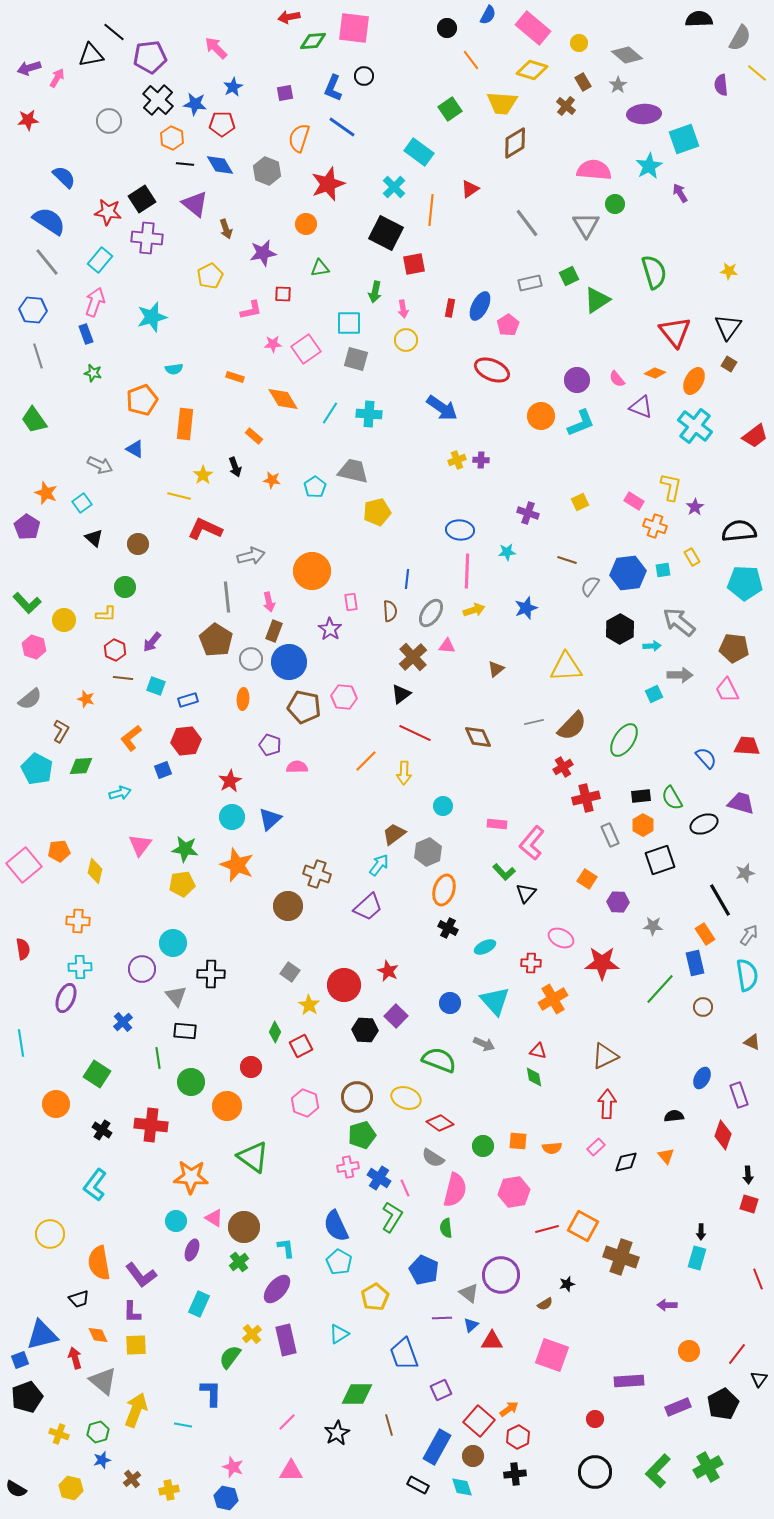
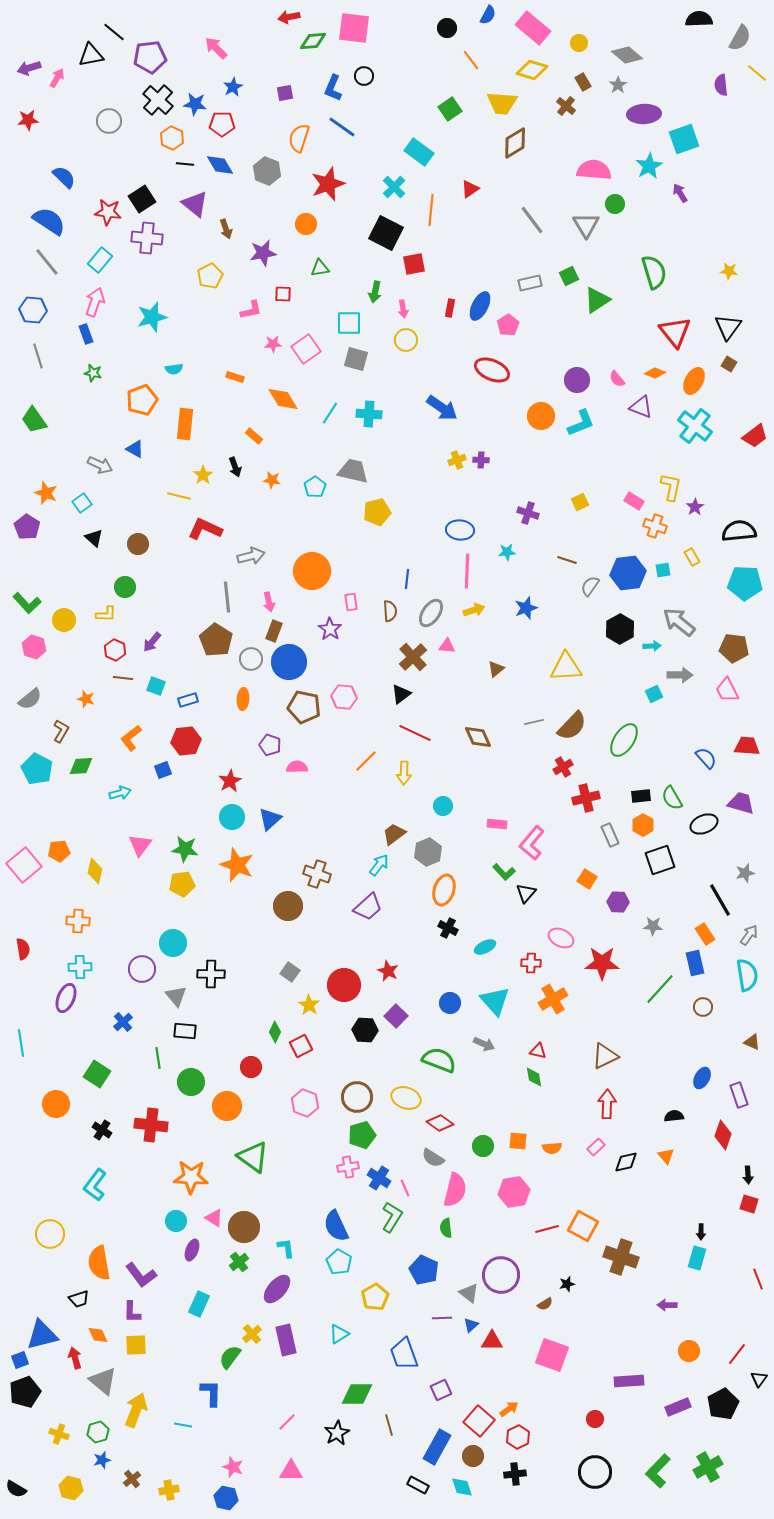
gray line at (527, 223): moved 5 px right, 3 px up
black pentagon at (27, 1397): moved 2 px left, 5 px up
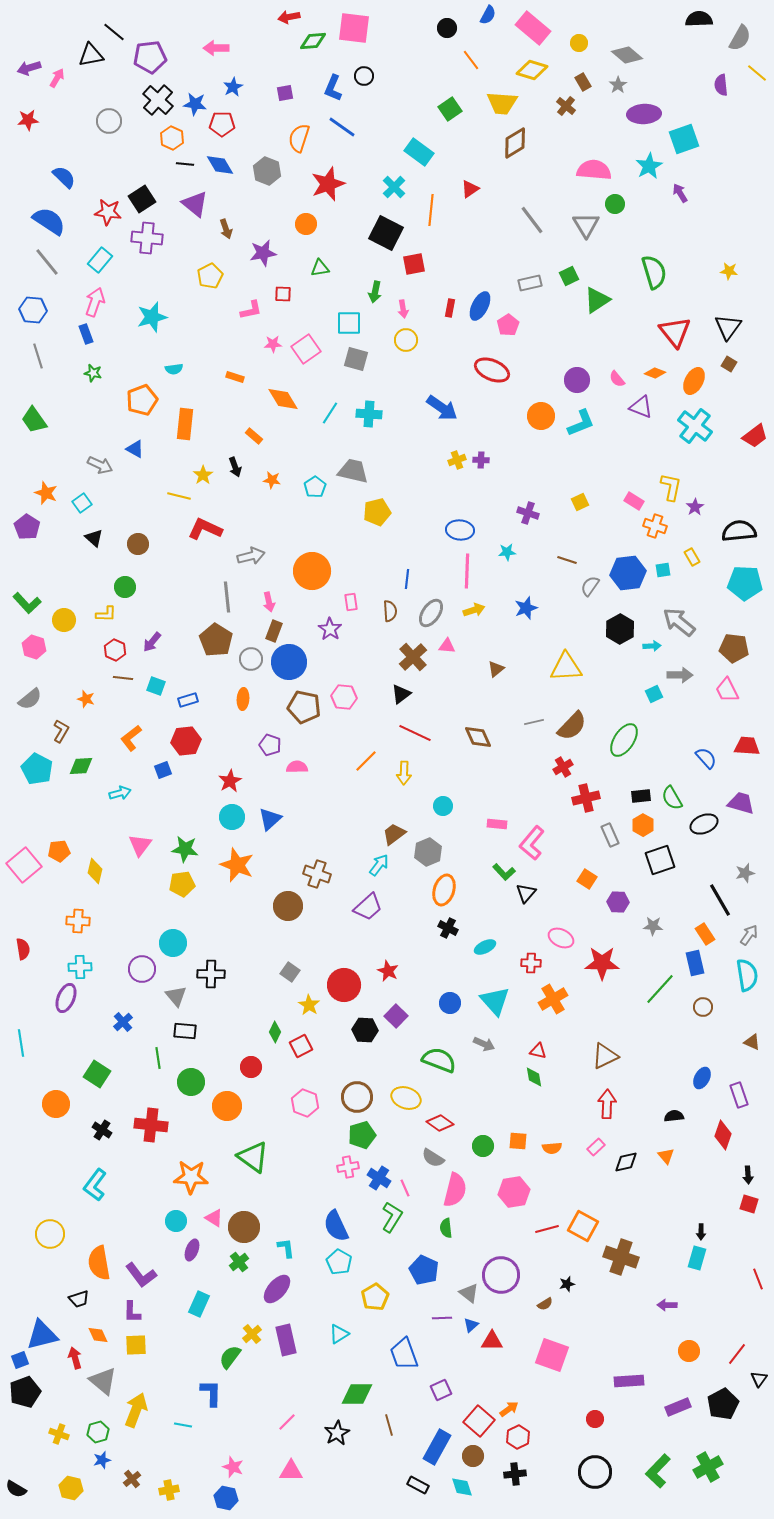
pink arrow at (216, 48): rotated 45 degrees counterclockwise
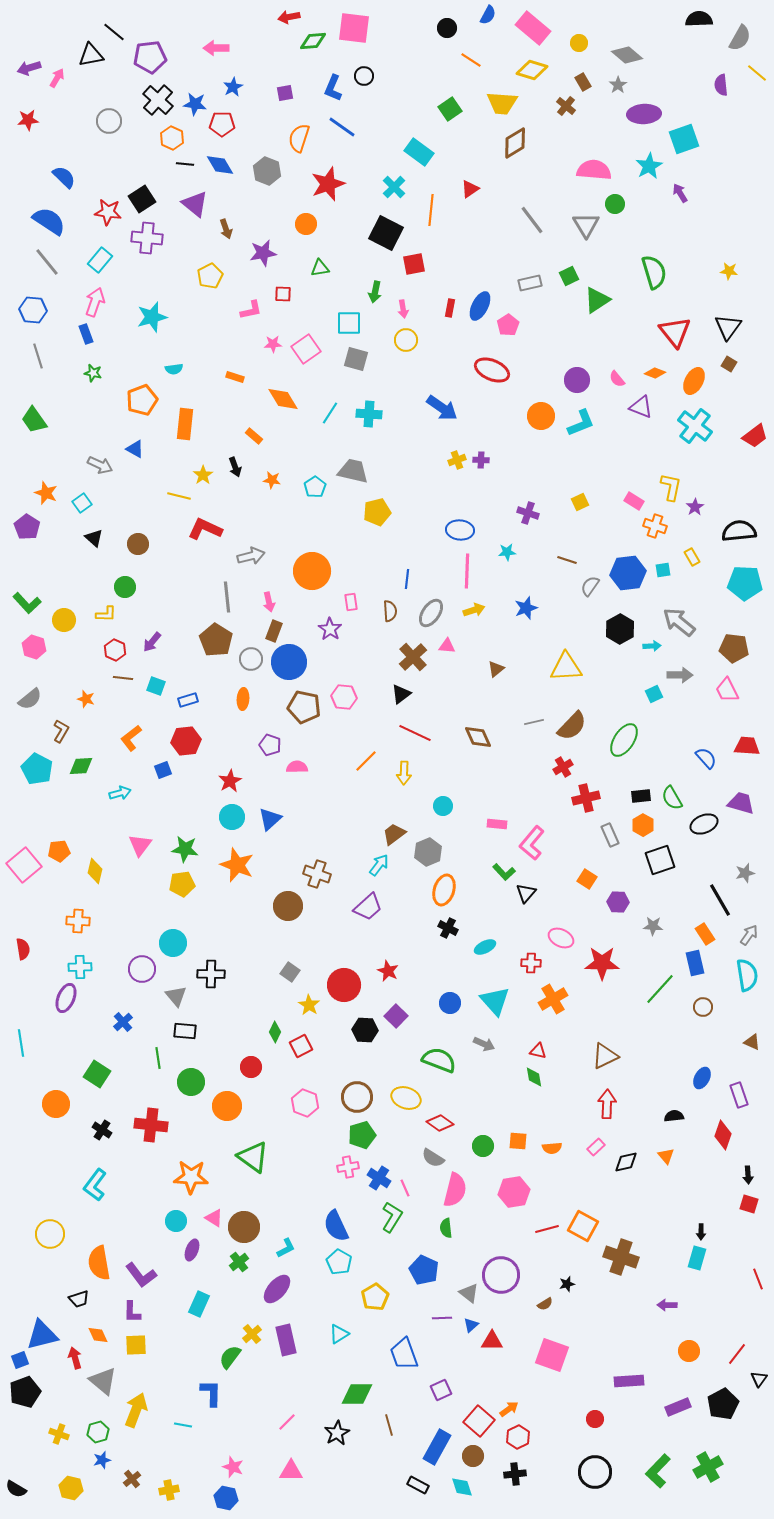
orange line at (471, 60): rotated 20 degrees counterclockwise
cyan L-shape at (286, 1248): rotated 70 degrees clockwise
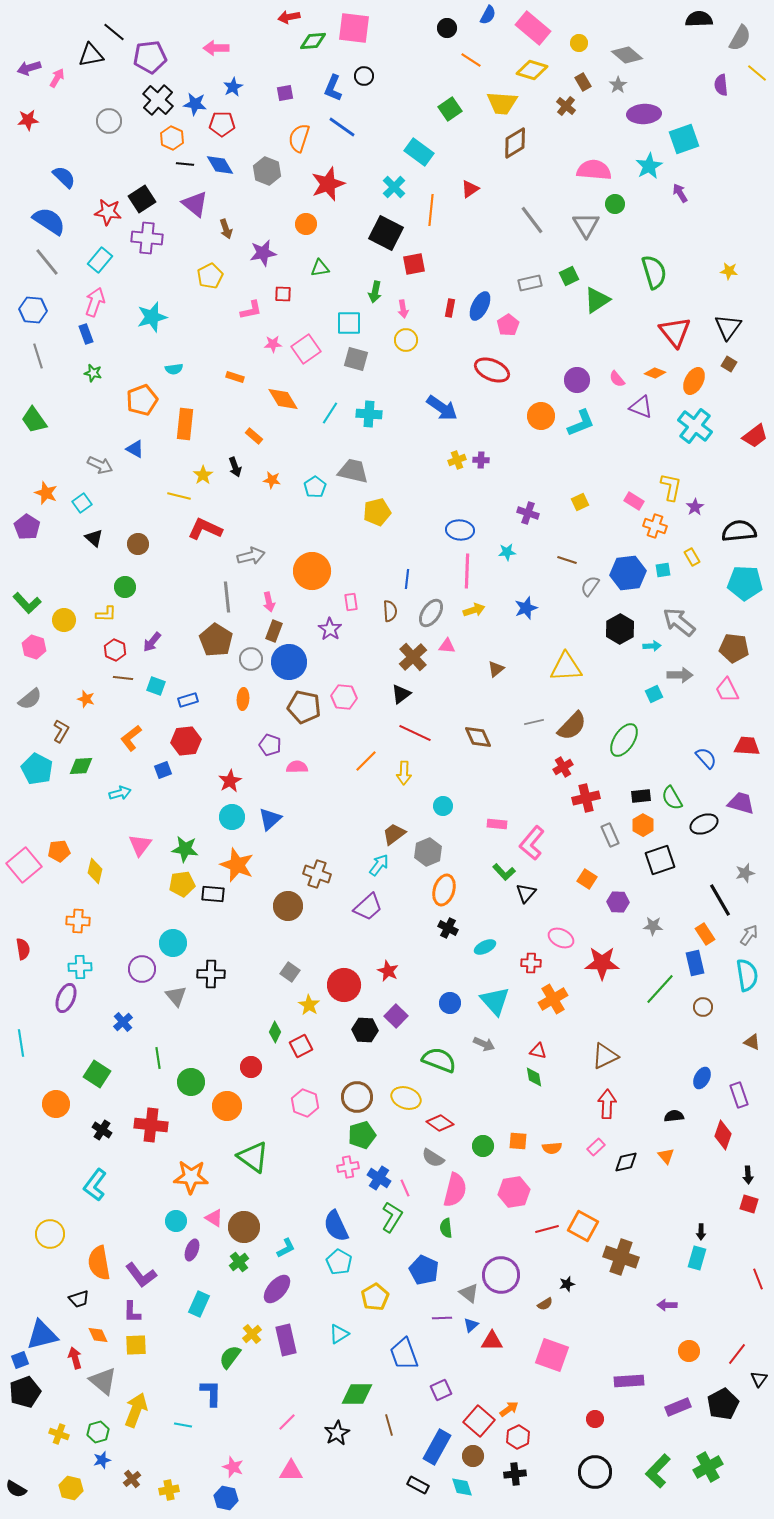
black rectangle at (185, 1031): moved 28 px right, 137 px up
